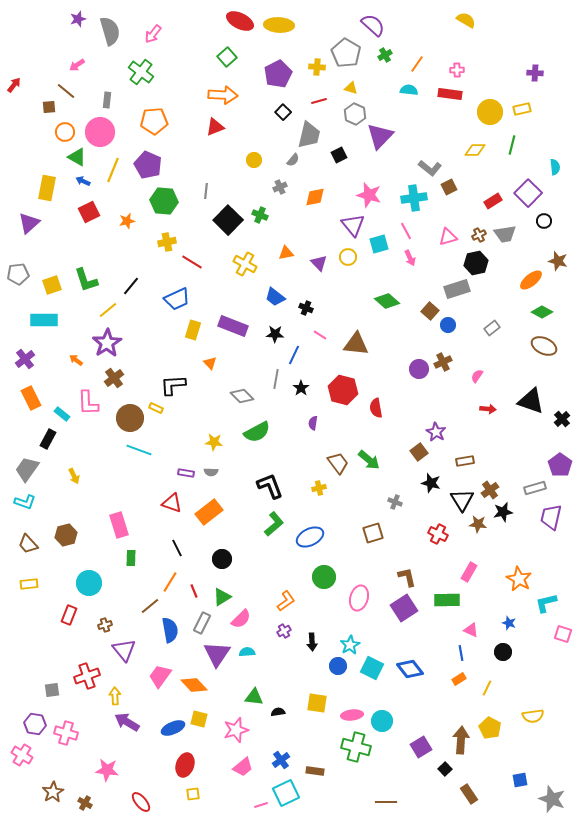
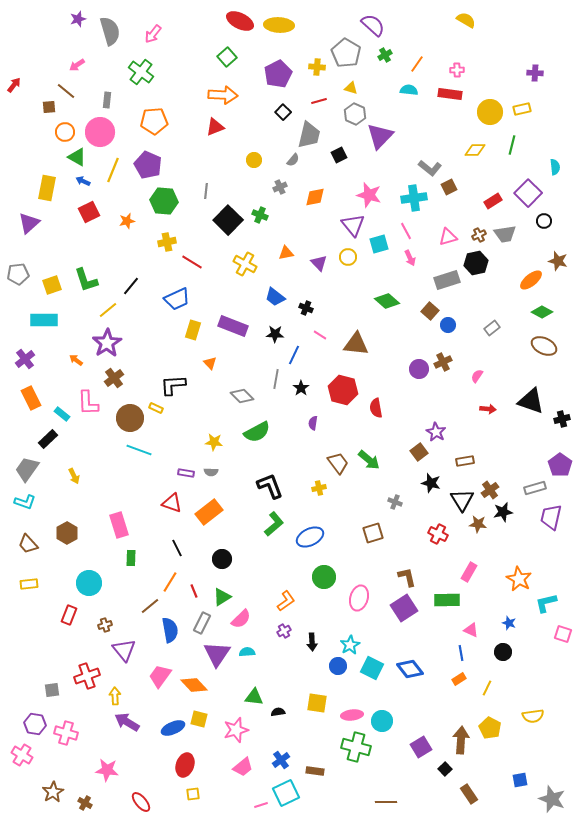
gray rectangle at (457, 289): moved 10 px left, 9 px up
black cross at (562, 419): rotated 28 degrees clockwise
black rectangle at (48, 439): rotated 18 degrees clockwise
brown hexagon at (66, 535): moved 1 px right, 2 px up; rotated 15 degrees counterclockwise
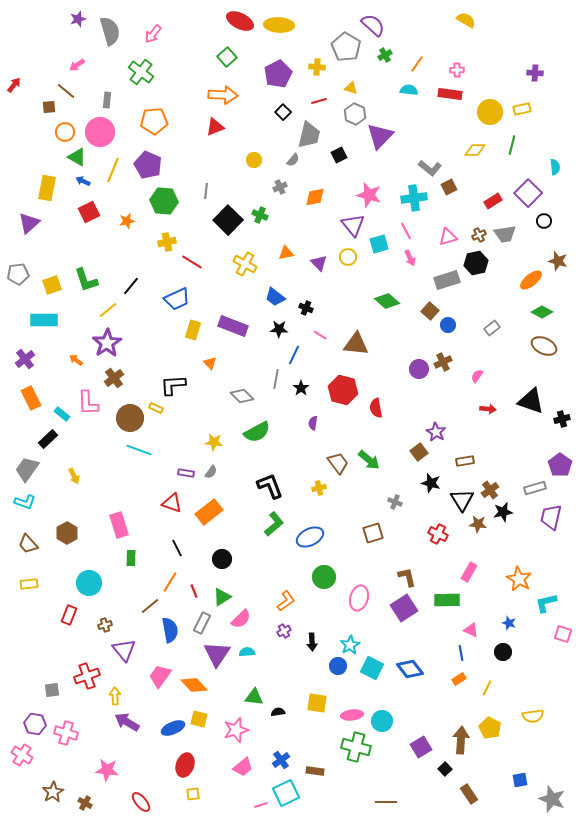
gray pentagon at (346, 53): moved 6 px up
black star at (275, 334): moved 4 px right, 5 px up
gray semicircle at (211, 472): rotated 56 degrees counterclockwise
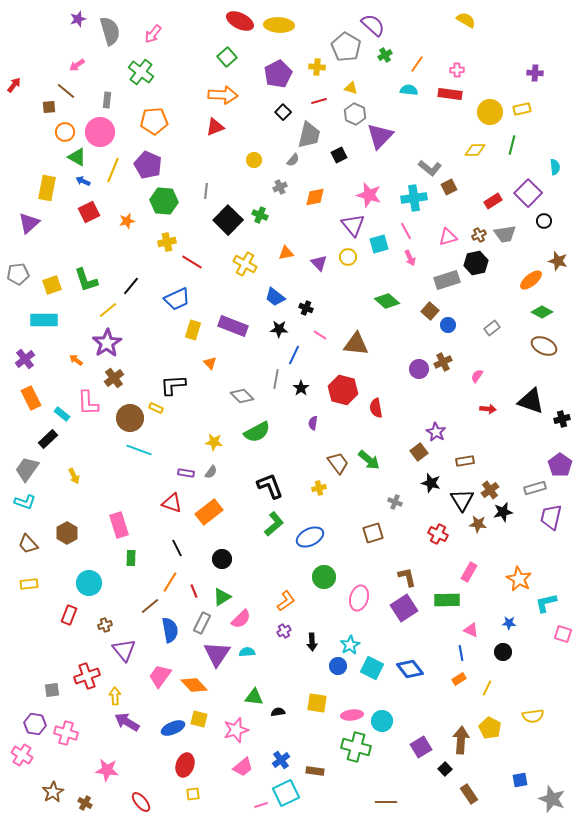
blue star at (509, 623): rotated 16 degrees counterclockwise
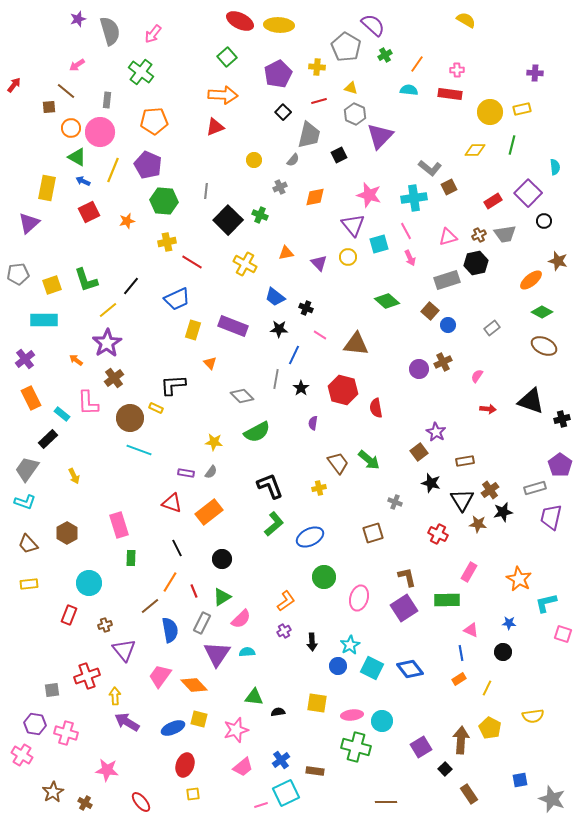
orange circle at (65, 132): moved 6 px right, 4 px up
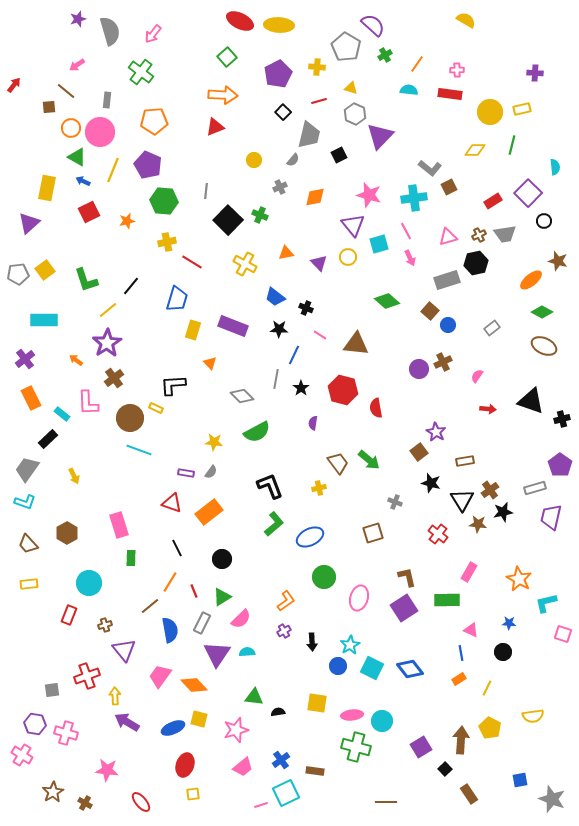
yellow square at (52, 285): moved 7 px left, 15 px up; rotated 18 degrees counterclockwise
blue trapezoid at (177, 299): rotated 48 degrees counterclockwise
red cross at (438, 534): rotated 12 degrees clockwise
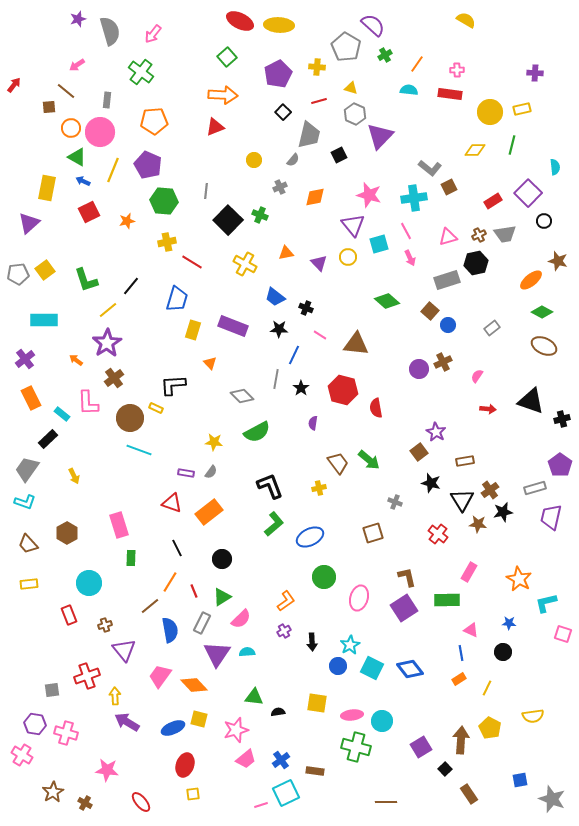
red rectangle at (69, 615): rotated 42 degrees counterclockwise
pink trapezoid at (243, 767): moved 3 px right, 8 px up
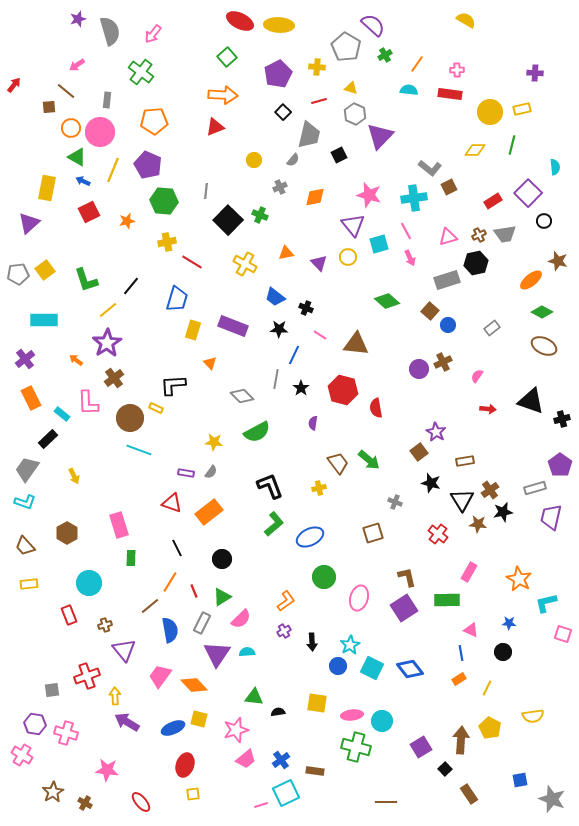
brown trapezoid at (28, 544): moved 3 px left, 2 px down
